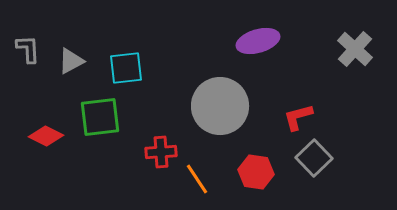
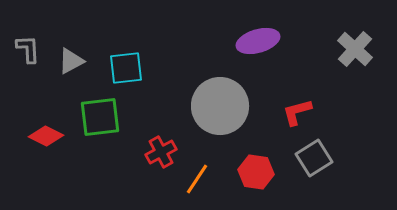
red L-shape: moved 1 px left, 5 px up
red cross: rotated 24 degrees counterclockwise
gray square: rotated 12 degrees clockwise
orange line: rotated 68 degrees clockwise
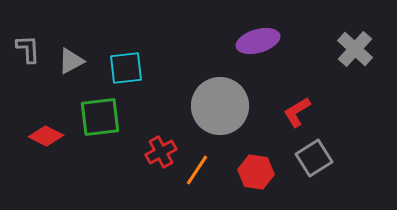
red L-shape: rotated 16 degrees counterclockwise
orange line: moved 9 px up
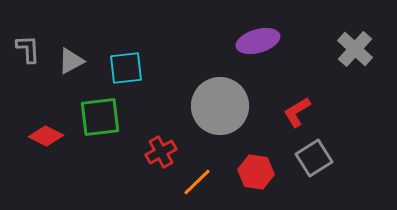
orange line: moved 12 px down; rotated 12 degrees clockwise
